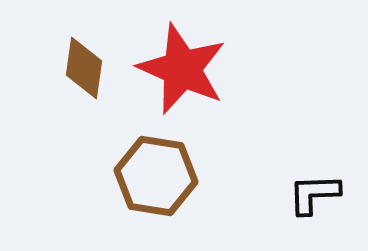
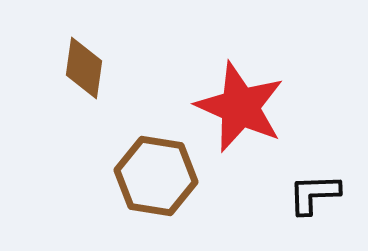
red star: moved 58 px right, 38 px down
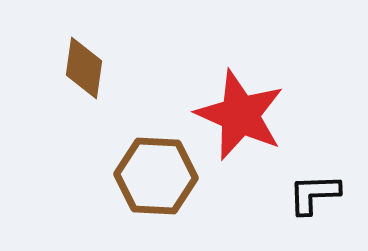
red star: moved 8 px down
brown hexagon: rotated 6 degrees counterclockwise
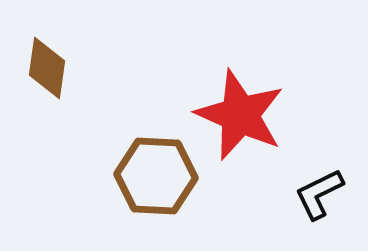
brown diamond: moved 37 px left
black L-shape: moved 5 px right; rotated 24 degrees counterclockwise
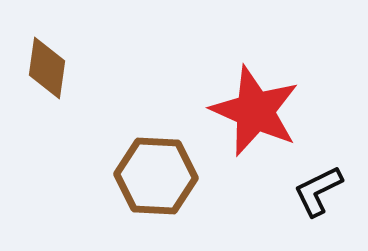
red star: moved 15 px right, 4 px up
black L-shape: moved 1 px left, 3 px up
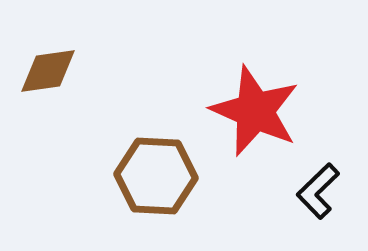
brown diamond: moved 1 px right, 3 px down; rotated 74 degrees clockwise
black L-shape: rotated 18 degrees counterclockwise
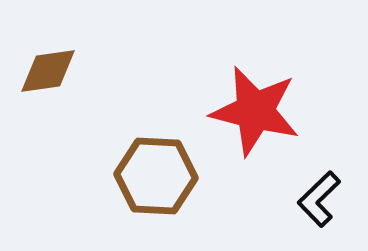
red star: rotated 10 degrees counterclockwise
black L-shape: moved 1 px right, 8 px down
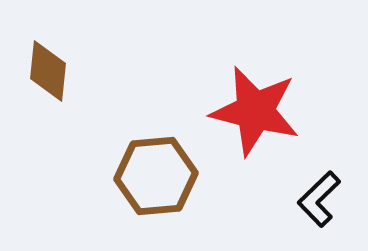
brown diamond: rotated 76 degrees counterclockwise
brown hexagon: rotated 8 degrees counterclockwise
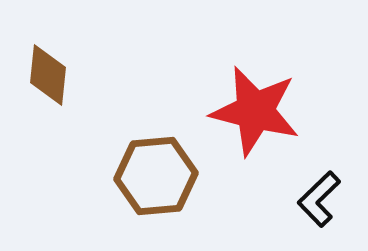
brown diamond: moved 4 px down
